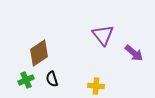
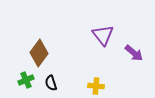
brown diamond: rotated 20 degrees counterclockwise
black semicircle: moved 1 px left, 4 px down
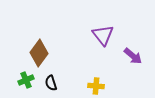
purple arrow: moved 1 px left, 3 px down
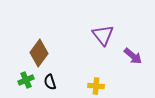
black semicircle: moved 1 px left, 1 px up
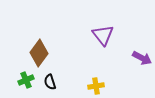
purple arrow: moved 9 px right, 2 px down; rotated 12 degrees counterclockwise
yellow cross: rotated 14 degrees counterclockwise
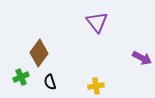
purple triangle: moved 6 px left, 13 px up
green cross: moved 5 px left, 3 px up
